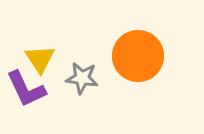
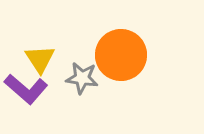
orange circle: moved 17 px left, 1 px up
purple L-shape: rotated 24 degrees counterclockwise
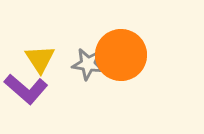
gray star: moved 6 px right, 14 px up
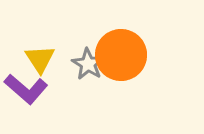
gray star: rotated 24 degrees clockwise
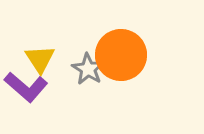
gray star: moved 5 px down
purple L-shape: moved 2 px up
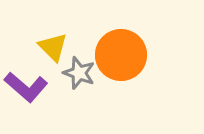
yellow triangle: moved 13 px right, 12 px up; rotated 12 degrees counterclockwise
gray star: moved 9 px left, 4 px down; rotated 12 degrees counterclockwise
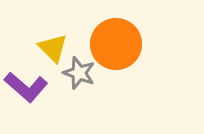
yellow triangle: moved 1 px down
orange circle: moved 5 px left, 11 px up
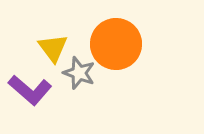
yellow triangle: rotated 8 degrees clockwise
purple L-shape: moved 4 px right, 3 px down
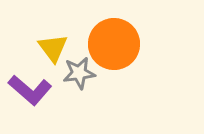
orange circle: moved 2 px left
gray star: rotated 28 degrees counterclockwise
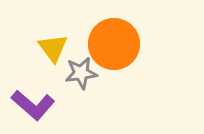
gray star: moved 2 px right
purple L-shape: moved 3 px right, 15 px down
